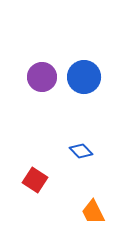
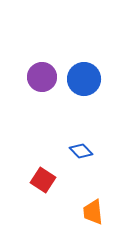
blue circle: moved 2 px down
red square: moved 8 px right
orange trapezoid: rotated 20 degrees clockwise
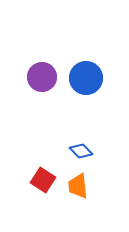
blue circle: moved 2 px right, 1 px up
orange trapezoid: moved 15 px left, 26 px up
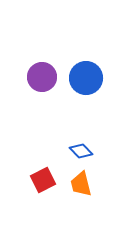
red square: rotated 30 degrees clockwise
orange trapezoid: moved 3 px right, 2 px up; rotated 8 degrees counterclockwise
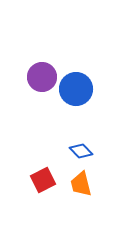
blue circle: moved 10 px left, 11 px down
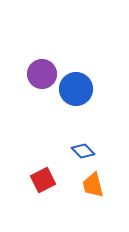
purple circle: moved 3 px up
blue diamond: moved 2 px right
orange trapezoid: moved 12 px right, 1 px down
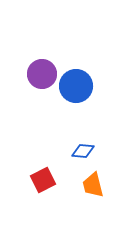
blue circle: moved 3 px up
blue diamond: rotated 40 degrees counterclockwise
